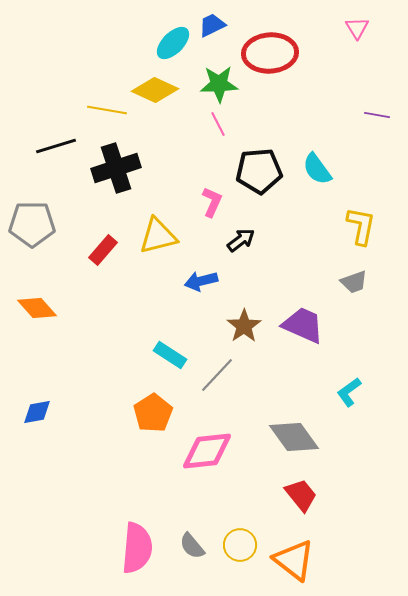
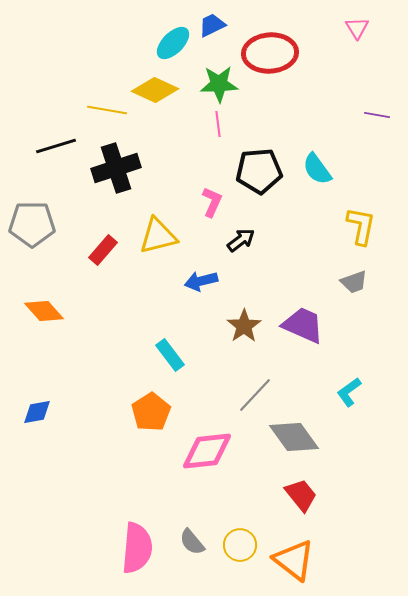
pink line: rotated 20 degrees clockwise
orange diamond: moved 7 px right, 3 px down
cyan rectangle: rotated 20 degrees clockwise
gray line: moved 38 px right, 20 px down
orange pentagon: moved 2 px left, 1 px up
gray semicircle: moved 4 px up
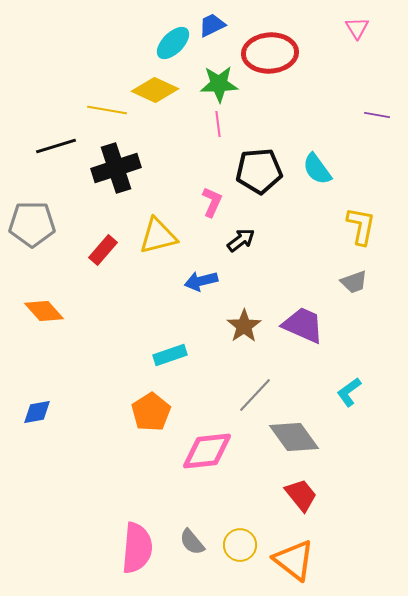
cyan rectangle: rotated 72 degrees counterclockwise
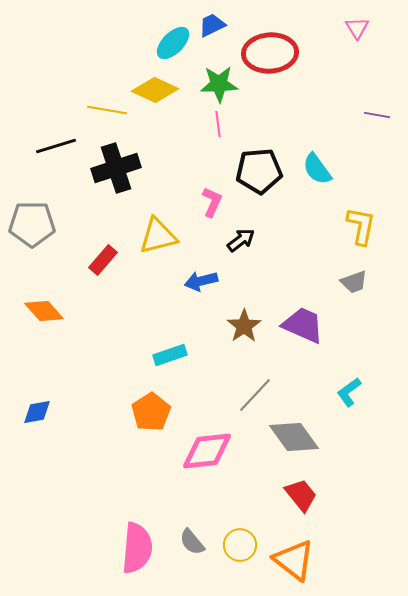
red rectangle: moved 10 px down
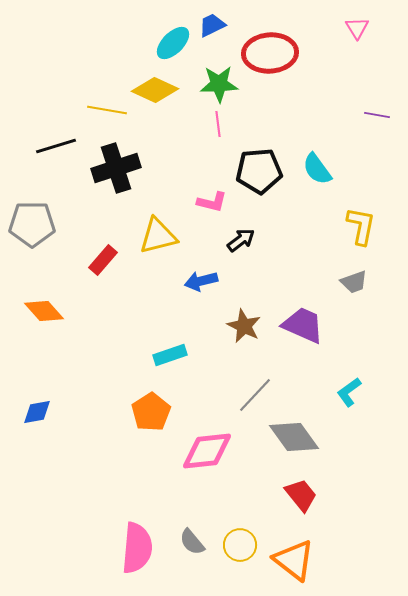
pink L-shape: rotated 80 degrees clockwise
brown star: rotated 12 degrees counterclockwise
